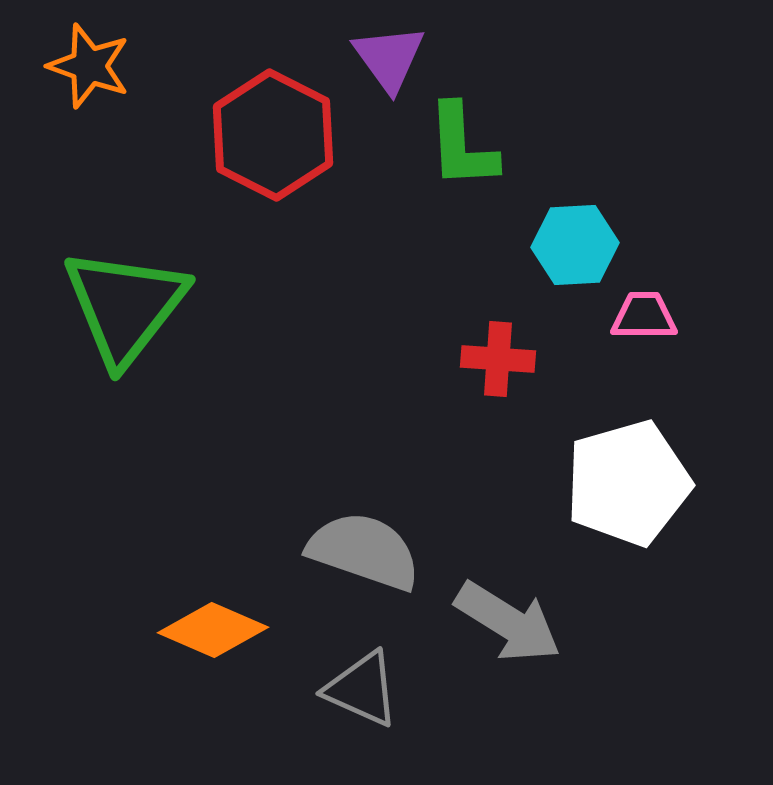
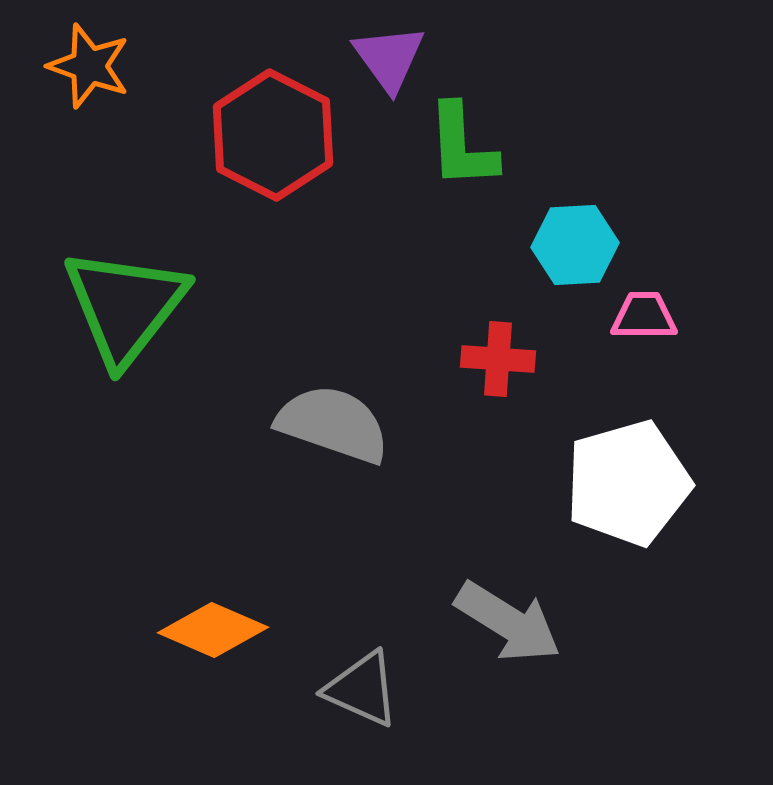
gray semicircle: moved 31 px left, 127 px up
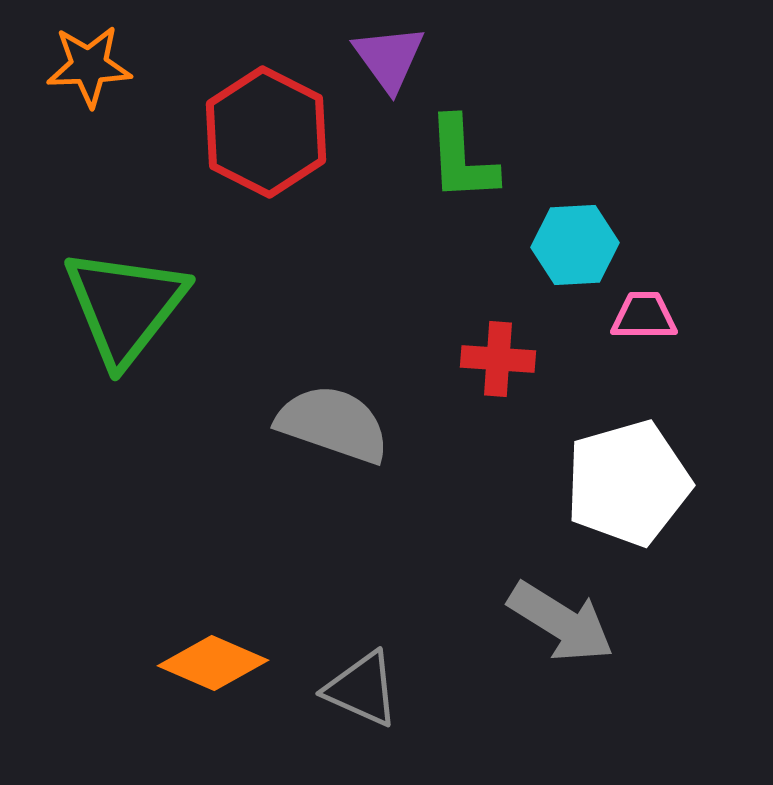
orange star: rotated 22 degrees counterclockwise
red hexagon: moved 7 px left, 3 px up
green L-shape: moved 13 px down
gray arrow: moved 53 px right
orange diamond: moved 33 px down
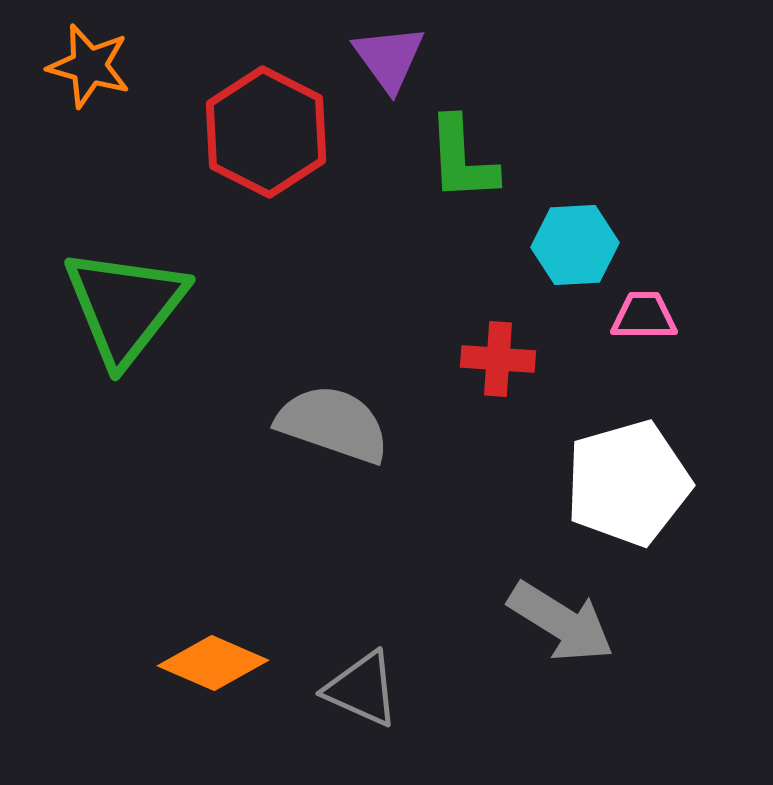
orange star: rotated 18 degrees clockwise
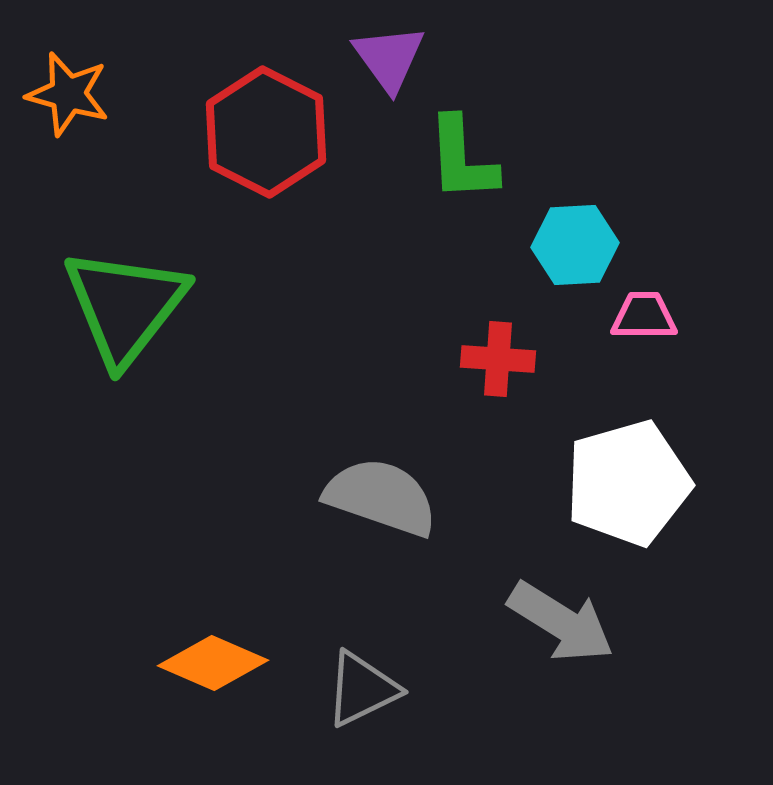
orange star: moved 21 px left, 28 px down
gray semicircle: moved 48 px right, 73 px down
gray triangle: rotated 50 degrees counterclockwise
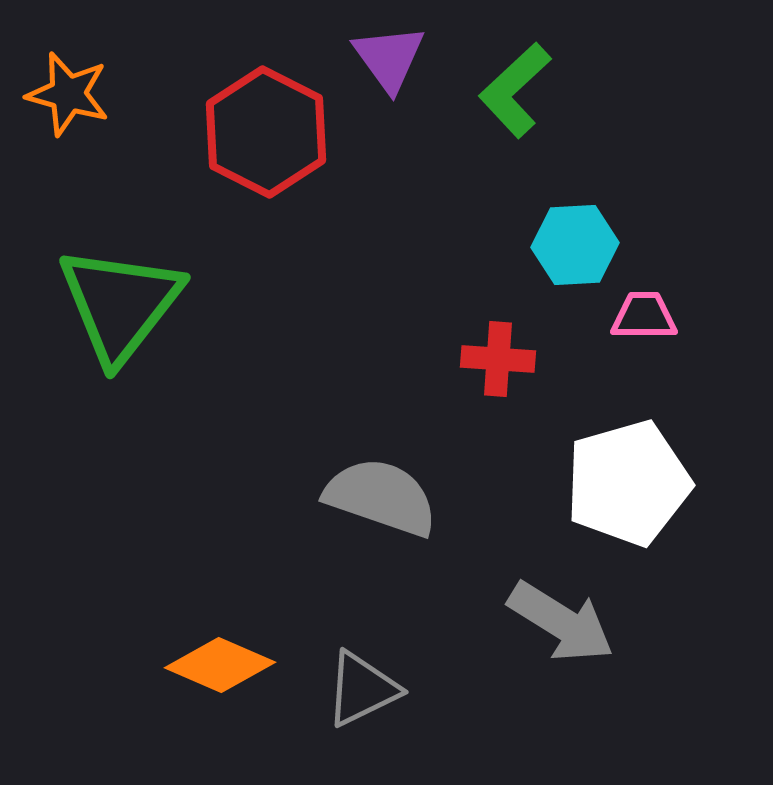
green L-shape: moved 53 px right, 69 px up; rotated 50 degrees clockwise
green triangle: moved 5 px left, 2 px up
orange diamond: moved 7 px right, 2 px down
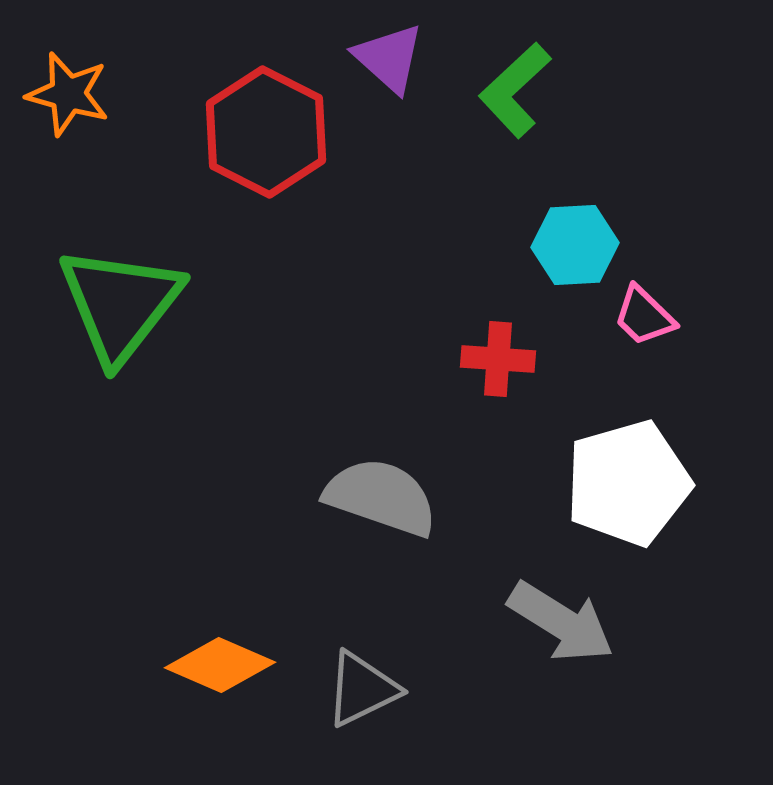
purple triangle: rotated 12 degrees counterclockwise
pink trapezoid: rotated 136 degrees counterclockwise
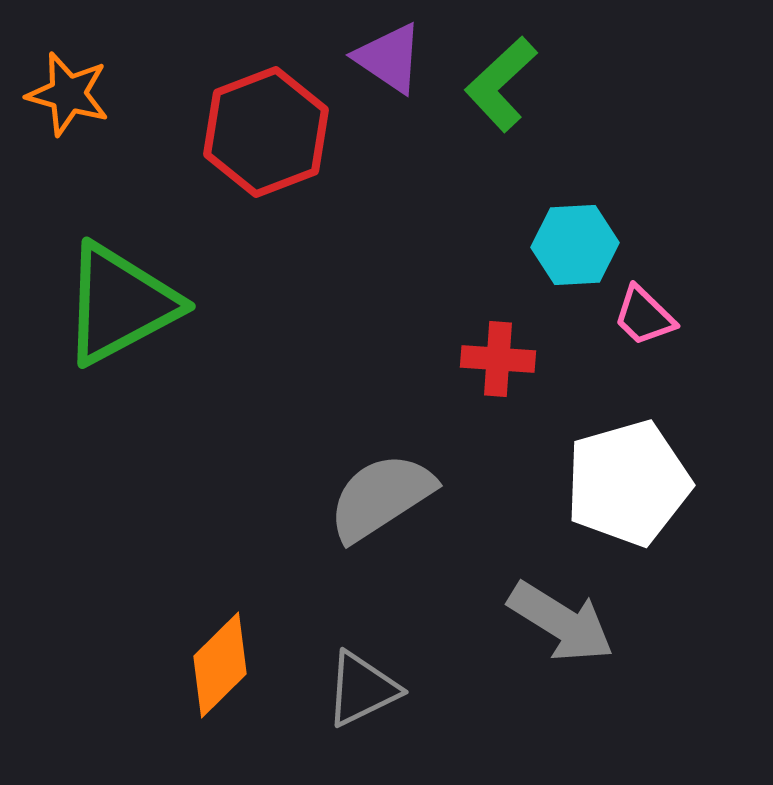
purple triangle: rotated 8 degrees counterclockwise
green L-shape: moved 14 px left, 6 px up
red hexagon: rotated 12 degrees clockwise
green triangle: rotated 24 degrees clockwise
gray semicircle: rotated 52 degrees counterclockwise
orange diamond: rotated 68 degrees counterclockwise
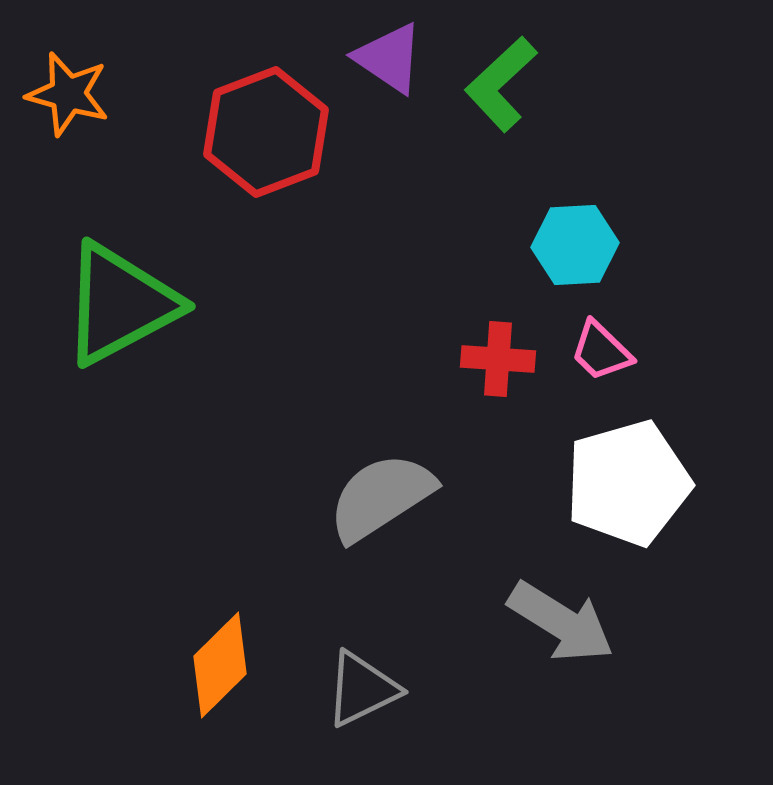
pink trapezoid: moved 43 px left, 35 px down
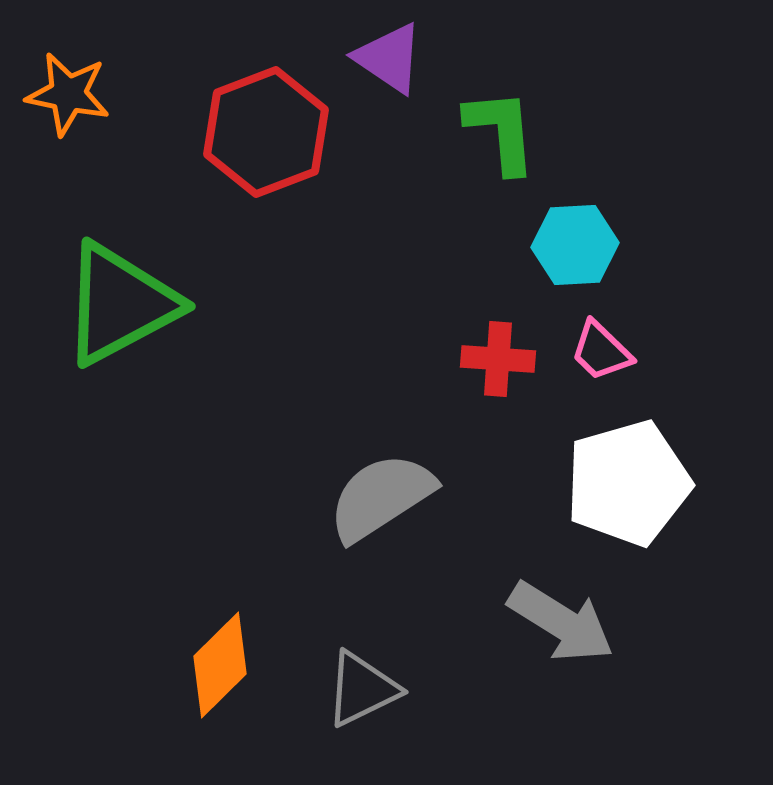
green L-shape: moved 47 px down; rotated 128 degrees clockwise
orange star: rotated 4 degrees counterclockwise
